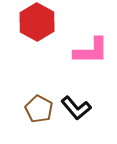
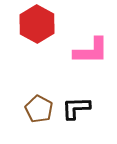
red hexagon: moved 2 px down
black L-shape: rotated 128 degrees clockwise
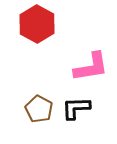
pink L-shape: moved 16 px down; rotated 9 degrees counterclockwise
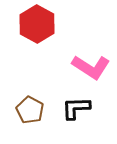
pink L-shape: rotated 42 degrees clockwise
brown pentagon: moved 9 px left, 1 px down
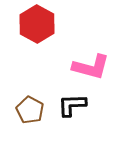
pink L-shape: rotated 18 degrees counterclockwise
black L-shape: moved 4 px left, 3 px up
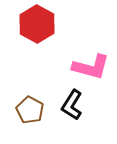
black L-shape: rotated 56 degrees counterclockwise
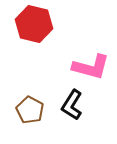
red hexagon: moved 3 px left; rotated 15 degrees counterclockwise
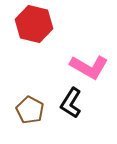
pink L-shape: moved 2 px left; rotated 15 degrees clockwise
black L-shape: moved 1 px left, 2 px up
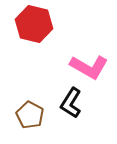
brown pentagon: moved 5 px down
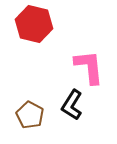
pink L-shape: rotated 126 degrees counterclockwise
black L-shape: moved 1 px right, 2 px down
